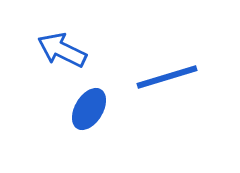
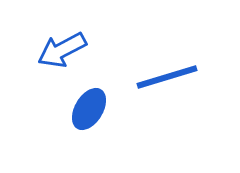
blue arrow: rotated 54 degrees counterclockwise
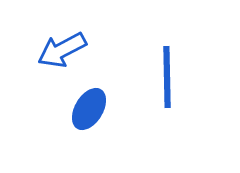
blue line: rotated 74 degrees counterclockwise
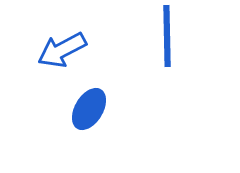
blue line: moved 41 px up
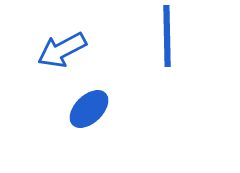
blue ellipse: rotated 15 degrees clockwise
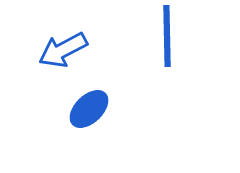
blue arrow: moved 1 px right
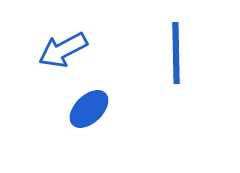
blue line: moved 9 px right, 17 px down
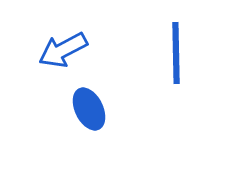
blue ellipse: rotated 72 degrees counterclockwise
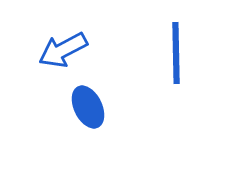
blue ellipse: moved 1 px left, 2 px up
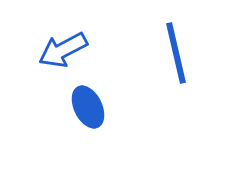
blue line: rotated 12 degrees counterclockwise
